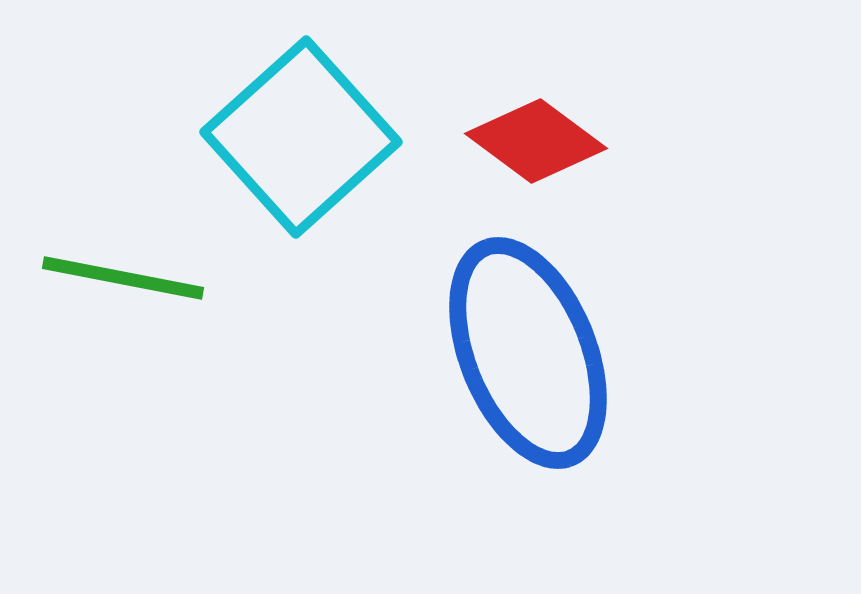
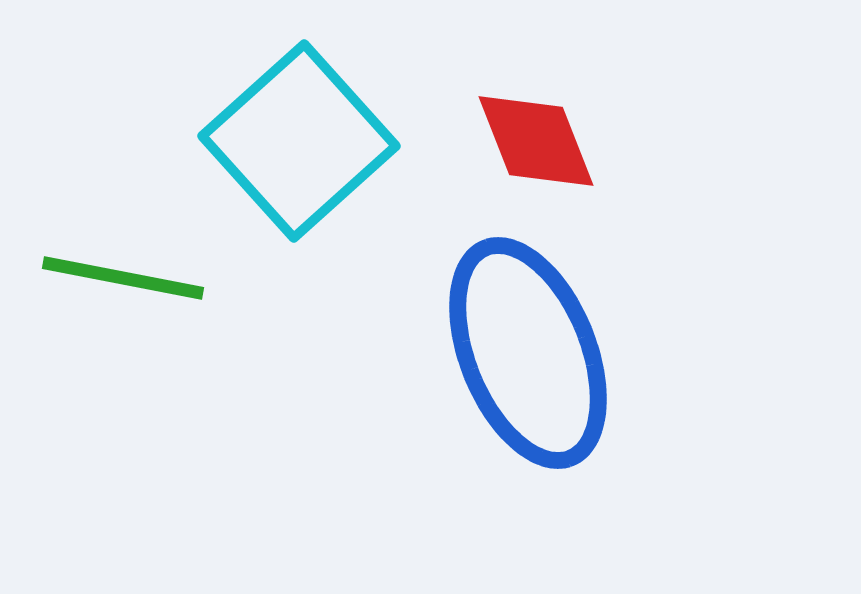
cyan square: moved 2 px left, 4 px down
red diamond: rotated 32 degrees clockwise
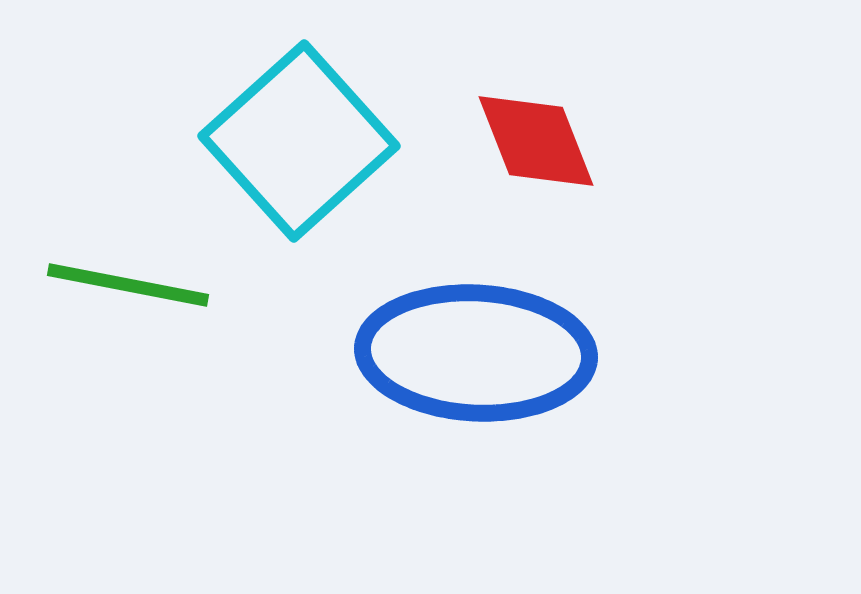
green line: moved 5 px right, 7 px down
blue ellipse: moved 52 px left; rotated 65 degrees counterclockwise
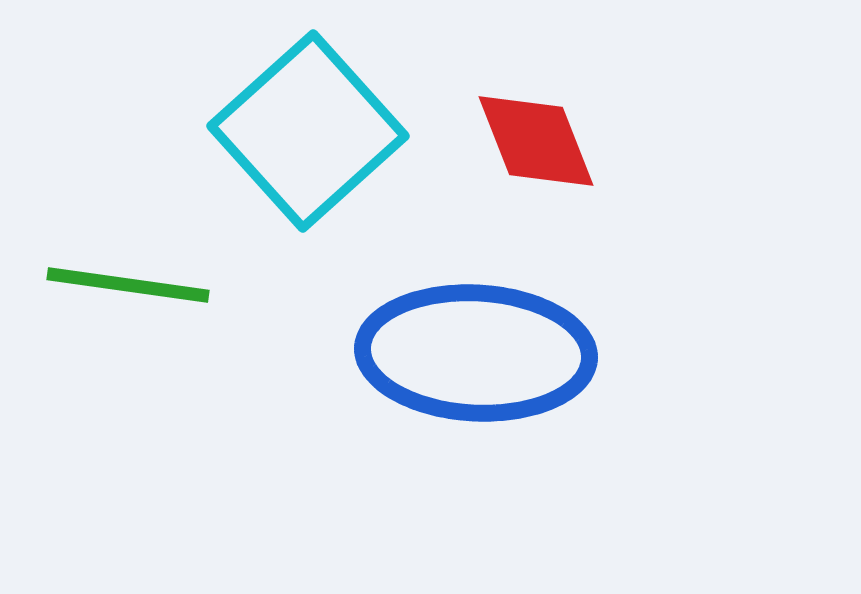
cyan square: moved 9 px right, 10 px up
green line: rotated 3 degrees counterclockwise
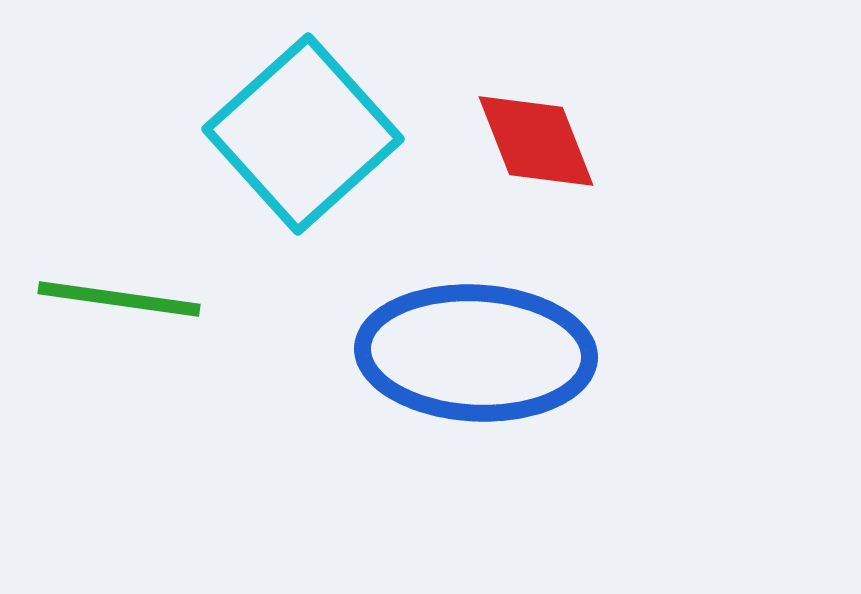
cyan square: moved 5 px left, 3 px down
green line: moved 9 px left, 14 px down
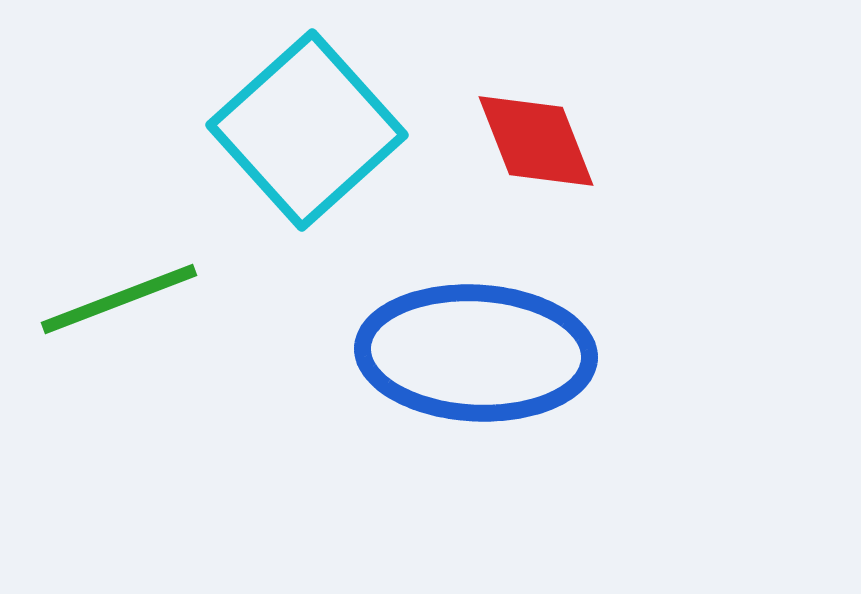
cyan square: moved 4 px right, 4 px up
green line: rotated 29 degrees counterclockwise
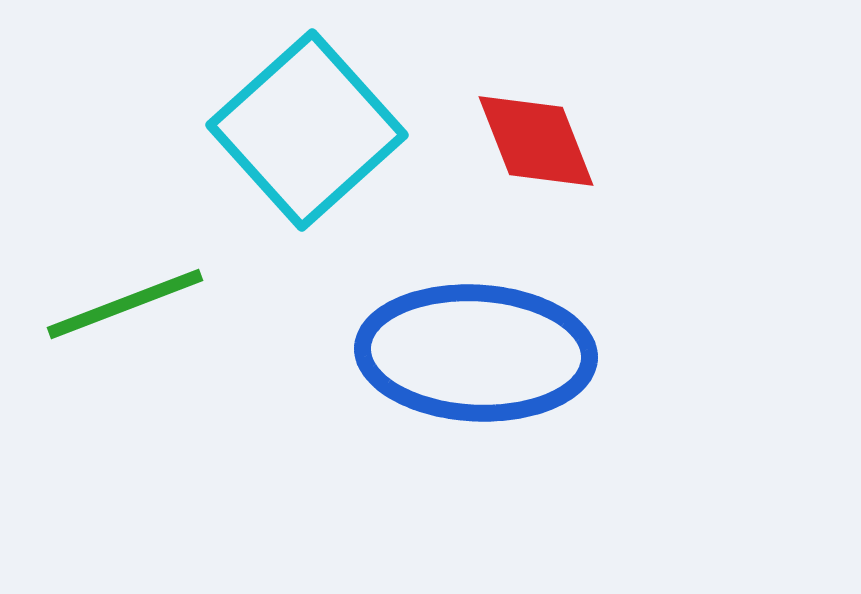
green line: moved 6 px right, 5 px down
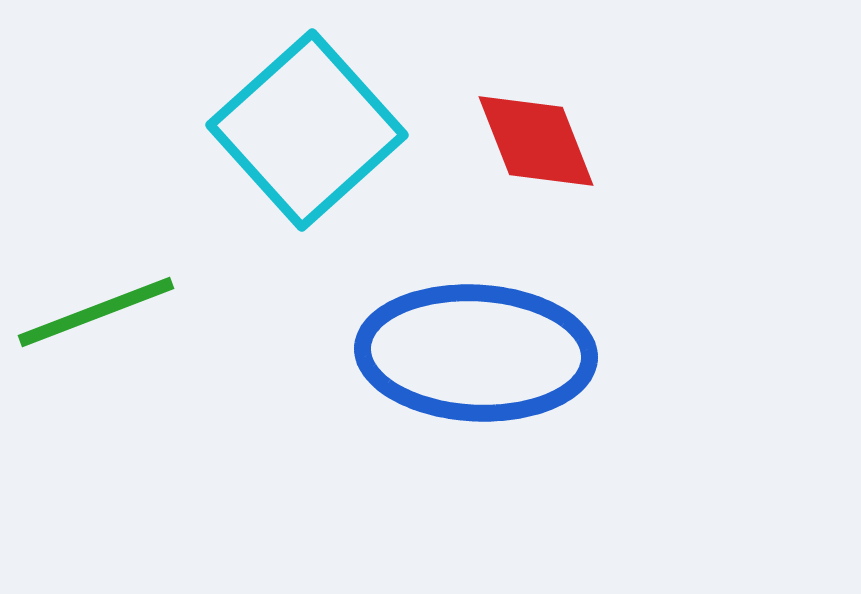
green line: moved 29 px left, 8 px down
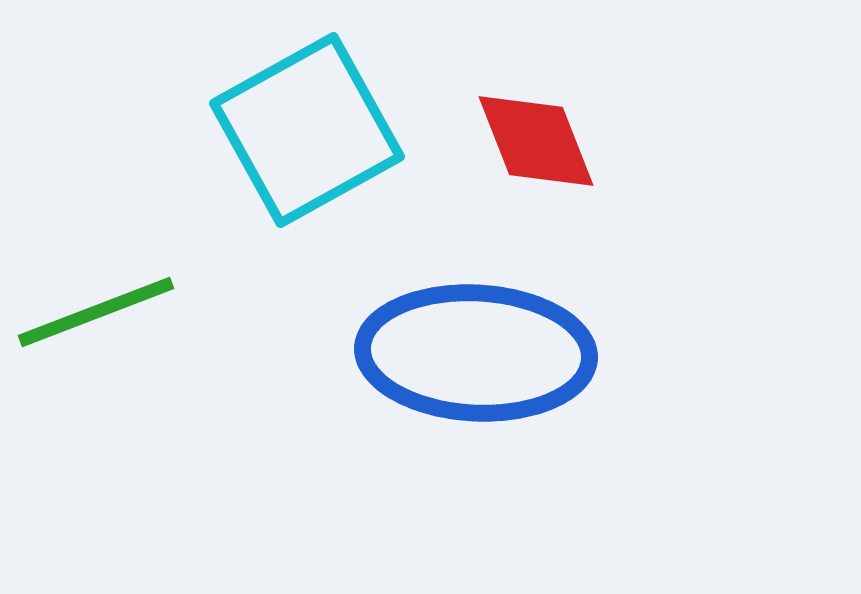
cyan square: rotated 13 degrees clockwise
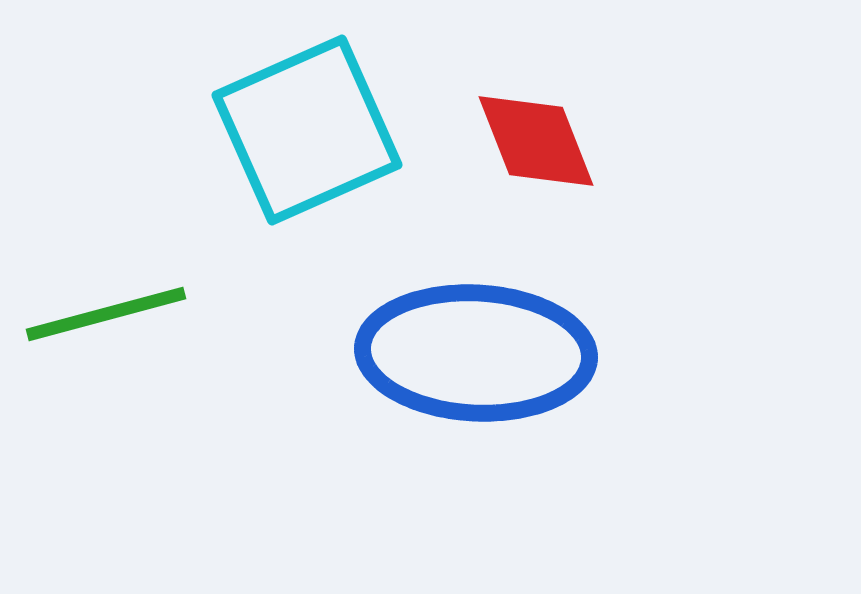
cyan square: rotated 5 degrees clockwise
green line: moved 10 px right, 2 px down; rotated 6 degrees clockwise
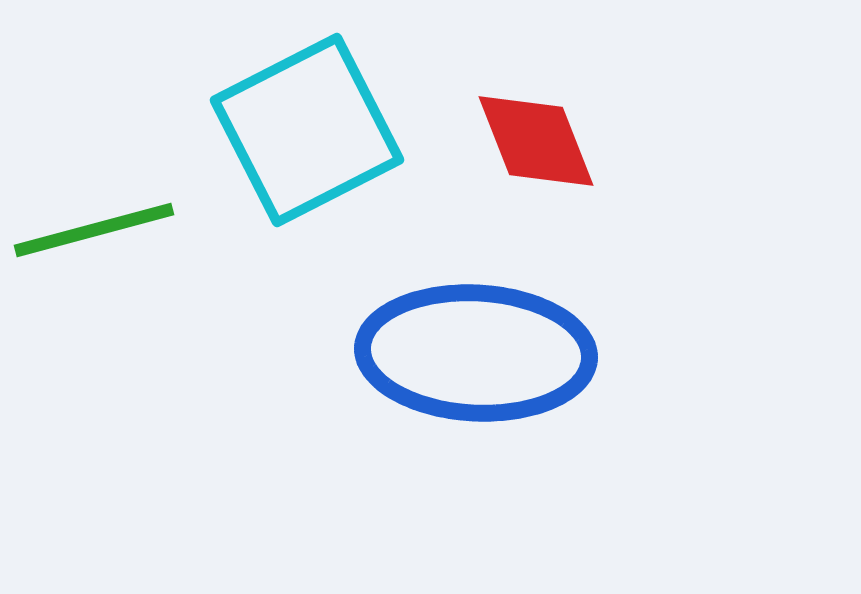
cyan square: rotated 3 degrees counterclockwise
green line: moved 12 px left, 84 px up
